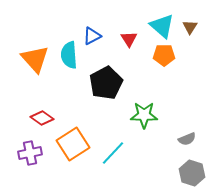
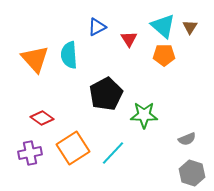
cyan triangle: moved 1 px right
blue triangle: moved 5 px right, 9 px up
black pentagon: moved 11 px down
orange square: moved 4 px down
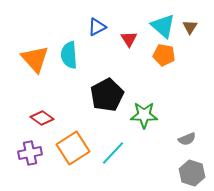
orange pentagon: rotated 10 degrees clockwise
black pentagon: moved 1 px right, 1 px down
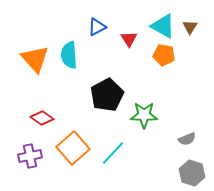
cyan triangle: rotated 12 degrees counterclockwise
orange square: rotated 8 degrees counterclockwise
purple cross: moved 3 px down
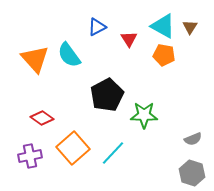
cyan semicircle: rotated 32 degrees counterclockwise
gray semicircle: moved 6 px right
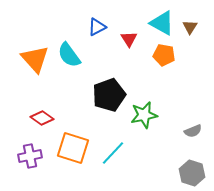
cyan triangle: moved 1 px left, 3 px up
black pentagon: moved 2 px right; rotated 8 degrees clockwise
green star: rotated 12 degrees counterclockwise
gray semicircle: moved 8 px up
orange square: rotated 32 degrees counterclockwise
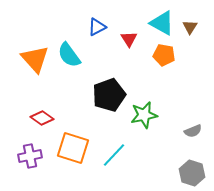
cyan line: moved 1 px right, 2 px down
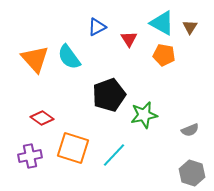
cyan semicircle: moved 2 px down
gray semicircle: moved 3 px left, 1 px up
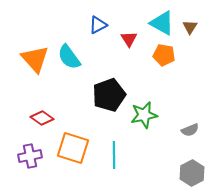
blue triangle: moved 1 px right, 2 px up
cyan line: rotated 44 degrees counterclockwise
gray hexagon: rotated 15 degrees clockwise
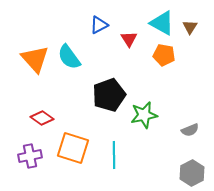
blue triangle: moved 1 px right
